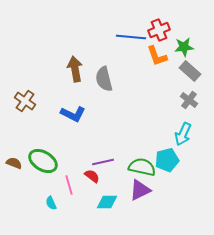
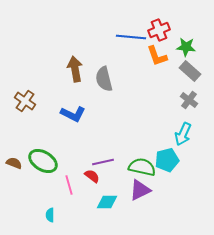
green star: moved 2 px right; rotated 12 degrees clockwise
cyan semicircle: moved 1 px left, 12 px down; rotated 24 degrees clockwise
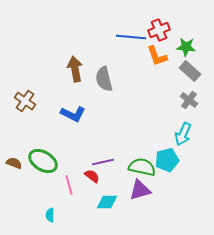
purple triangle: rotated 10 degrees clockwise
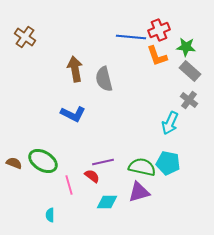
brown cross: moved 64 px up
cyan arrow: moved 13 px left, 11 px up
cyan pentagon: moved 1 px right, 3 px down; rotated 25 degrees clockwise
purple triangle: moved 1 px left, 2 px down
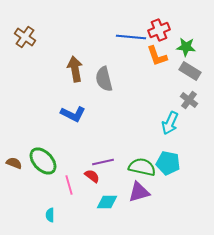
gray rectangle: rotated 10 degrees counterclockwise
green ellipse: rotated 16 degrees clockwise
